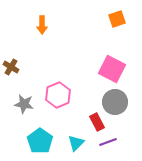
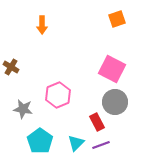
gray star: moved 1 px left, 5 px down
purple line: moved 7 px left, 3 px down
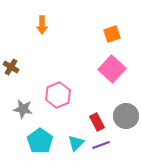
orange square: moved 5 px left, 15 px down
pink square: rotated 16 degrees clockwise
gray circle: moved 11 px right, 14 px down
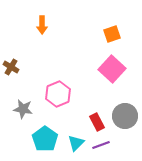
pink hexagon: moved 1 px up
gray circle: moved 1 px left
cyan pentagon: moved 5 px right, 2 px up
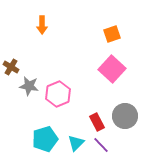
gray star: moved 6 px right, 23 px up
cyan pentagon: rotated 20 degrees clockwise
purple line: rotated 66 degrees clockwise
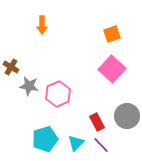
gray circle: moved 2 px right
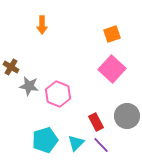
pink hexagon: rotated 15 degrees counterclockwise
red rectangle: moved 1 px left
cyan pentagon: moved 1 px down
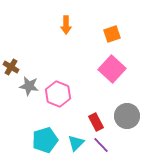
orange arrow: moved 24 px right
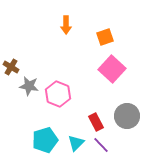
orange square: moved 7 px left, 3 px down
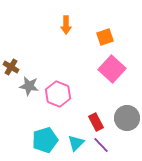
gray circle: moved 2 px down
